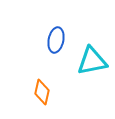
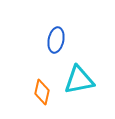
cyan triangle: moved 13 px left, 19 px down
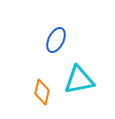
blue ellipse: rotated 15 degrees clockwise
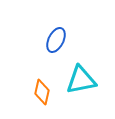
cyan triangle: moved 2 px right
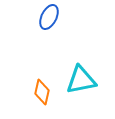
blue ellipse: moved 7 px left, 23 px up
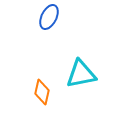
cyan triangle: moved 6 px up
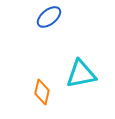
blue ellipse: rotated 25 degrees clockwise
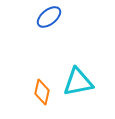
cyan triangle: moved 3 px left, 8 px down
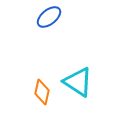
cyan triangle: rotated 44 degrees clockwise
